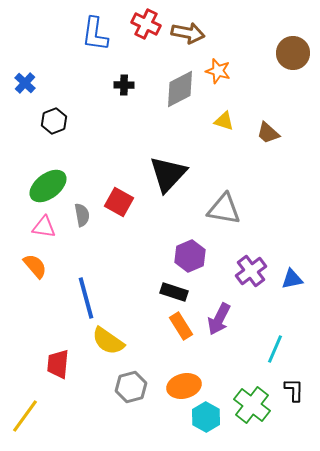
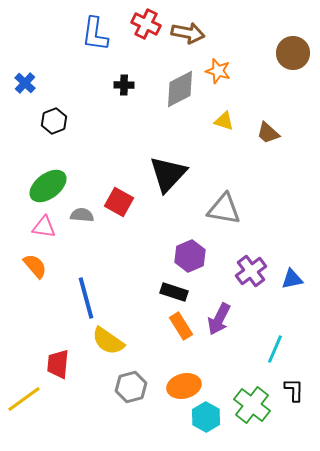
gray semicircle: rotated 75 degrees counterclockwise
yellow line: moved 1 px left, 17 px up; rotated 18 degrees clockwise
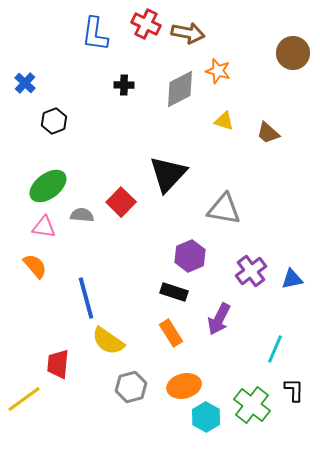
red square: moved 2 px right; rotated 16 degrees clockwise
orange rectangle: moved 10 px left, 7 px down
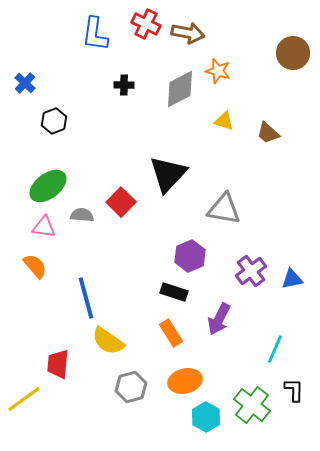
orange ellipse: moved 1 px right, 5 px up
